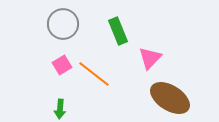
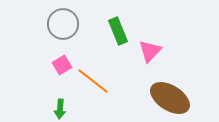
pink triangle: moved 7 px up
orange line: moved 1 px left, 7 px down
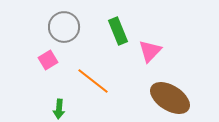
gray circle: moved 1 px right, 3 px down
pink square: moved 14 px left, 5 px up
green arrow: moved 1 px left
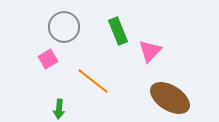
pink square: moved 1 px up
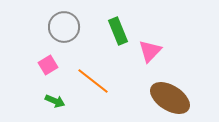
pink square: moved 6 px down
green arrow: moved 4 px left, 8 px up; rotated 72 degrees counterclockwise
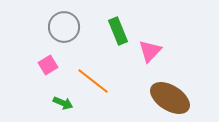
green arrow: moved 8 px right, 2 px down
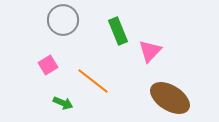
gray circle: moved 1 px left, 7 px up
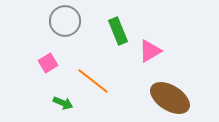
gray circle: moved 2 px right, 1 px down
pink triangle: rotated 15 degrees clockwise
pink square: moved 2 px up
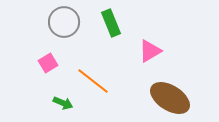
gray circle: moved 1 px left, 1 px down
green rectangle: moved 7 px left, 8 px up
